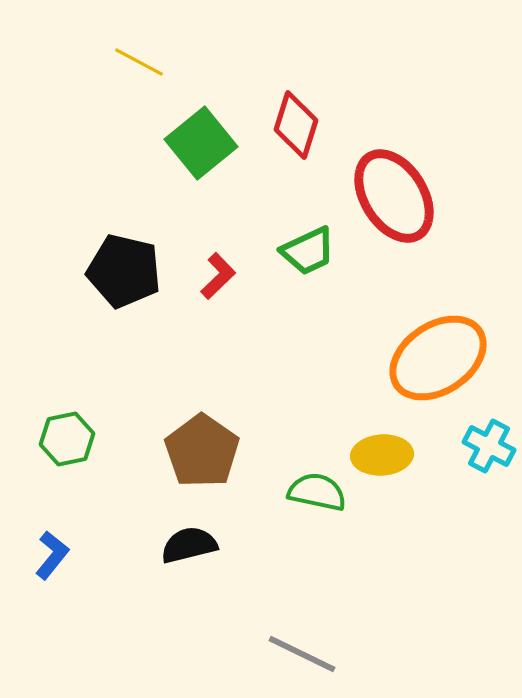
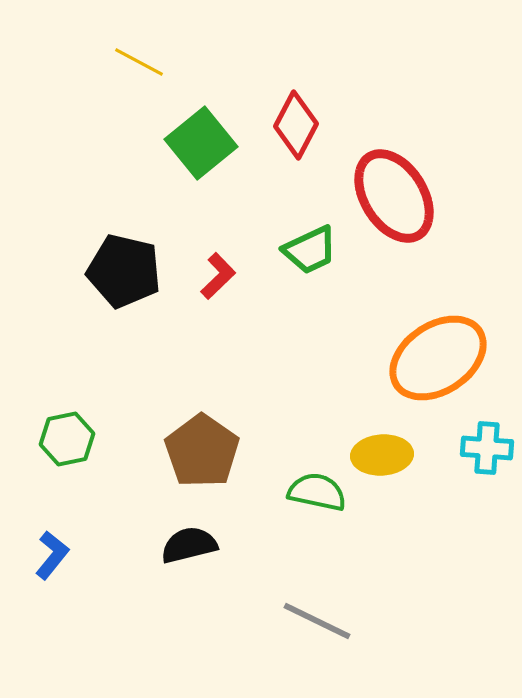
red diamond: rotated 10 degrees clockwise
green trapezoid: moved 2 px right, 1 px up
cyan cross: moved 2 px left, 2 px down; rotated 24 degrees counterclockwise
gray line: moved 15 px right, 33 px up
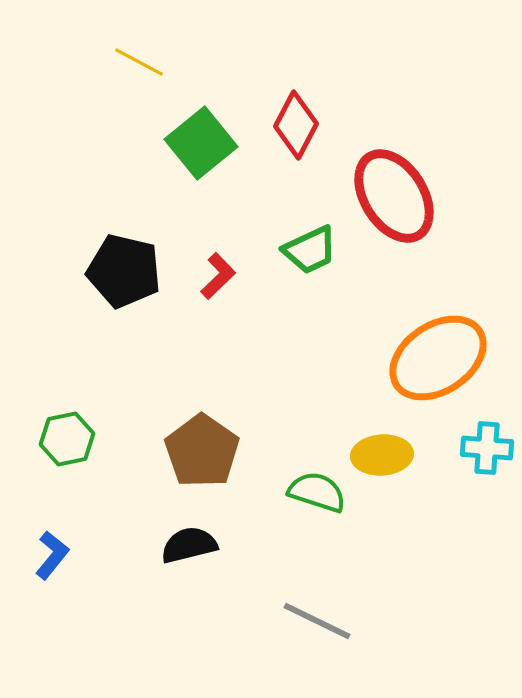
green semicircle: rotated 6 degrees clockwise
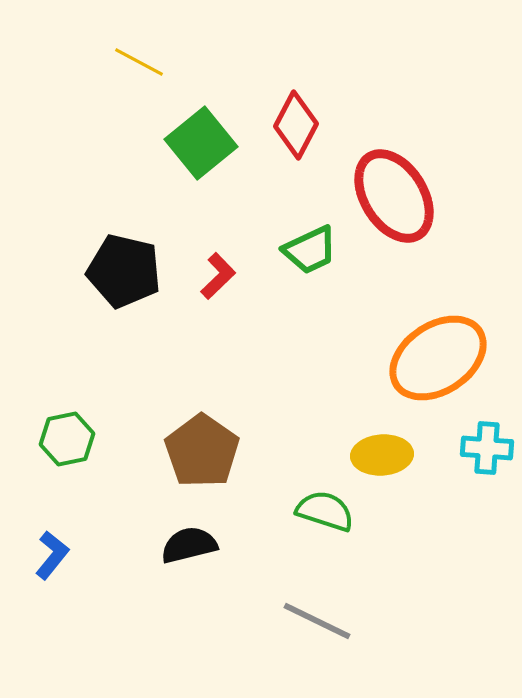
green semicircle: moved 8 px right, 19 px down
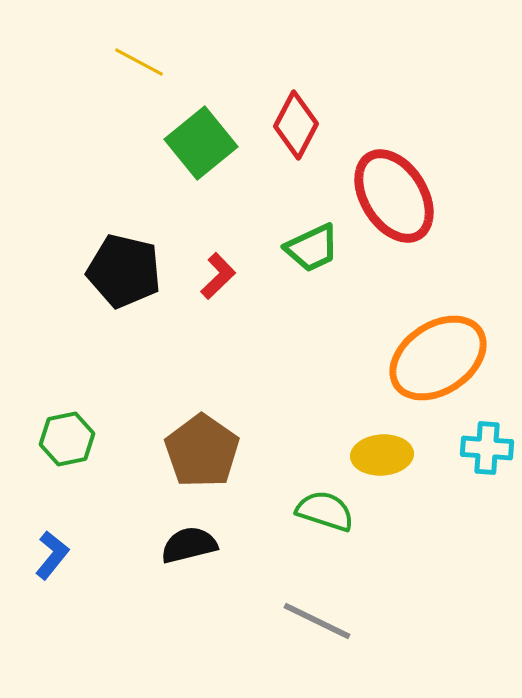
green trapezoid: moved 2 px right, 2 px up
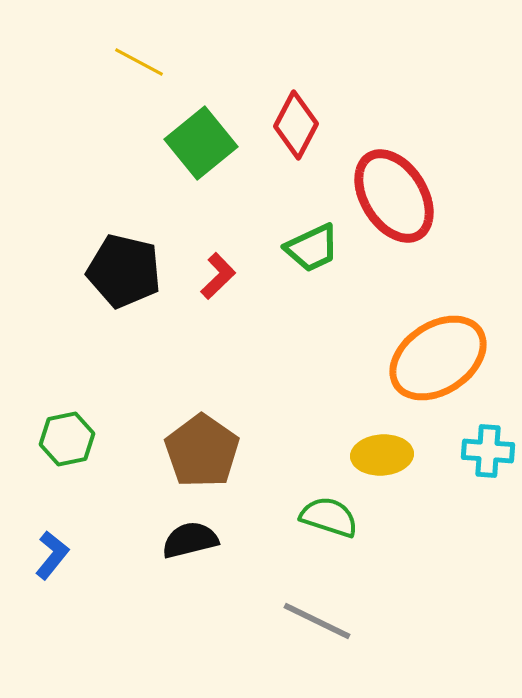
cyan cross: moved 1 px right, 3 px down
green semicircle: moved 4 px right, 6 px down
black semicircle: moved 1 px right, 5 px up
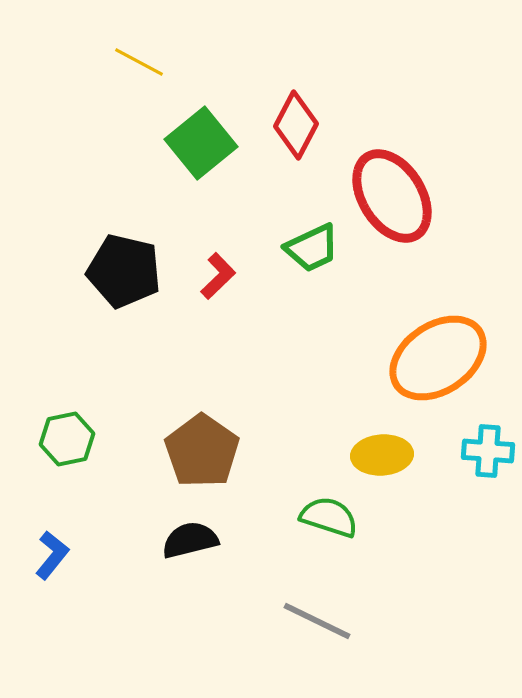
red ellipse: moved 2 px left
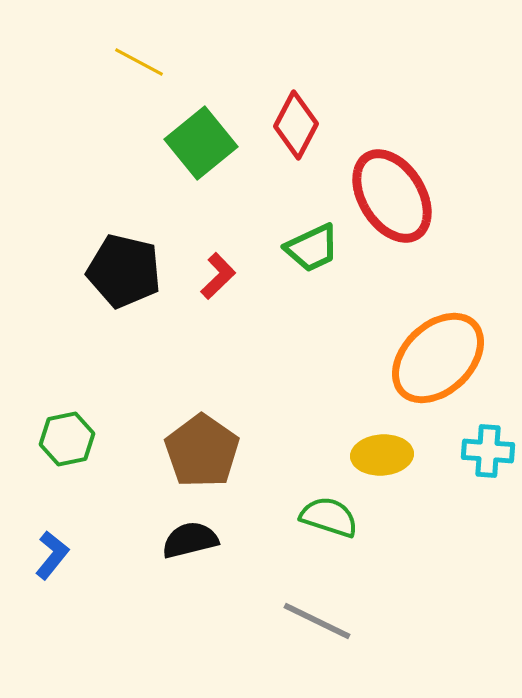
orange ellipse: rotated 10 degrees counterclockwise
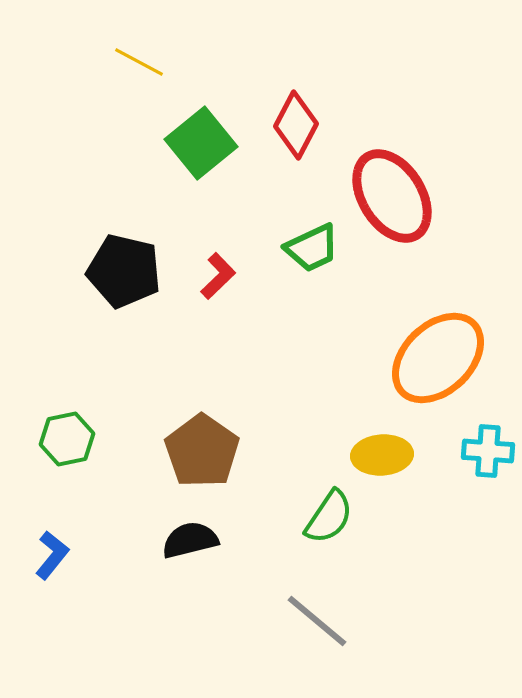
green semicircle: rotated 106 degrees clockwise
gray line: rotated 14 degrees clockwise
